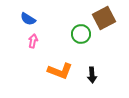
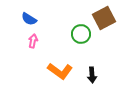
blue semicircle: moved 1 px right
orange L-shape: rotated 15 degrees clockwise
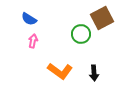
brown square: moved 2 px left
black arrow: moved 2 px right, 2 px up
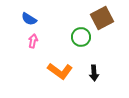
green circle: moved 3 px down
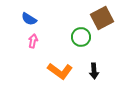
black arrow: moved 2 px up
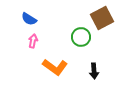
orange L-shape: moved 5 px left, 4 px up
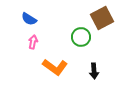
pink arrow: moved 1 px down
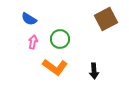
brown square: moved 4 px right, 1 px down
green circle: moved 21 px left, 2 px down
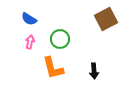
pink arrow: moved 3 px left
orange L-shape: moved 2 px left, 1 px down; rotated 40 degrees clockwise
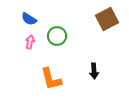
brown square: moved 1 px right
green circle: moved 3 px left, 3 px up
orange L-shape: moved 2 px left, 11 px down
